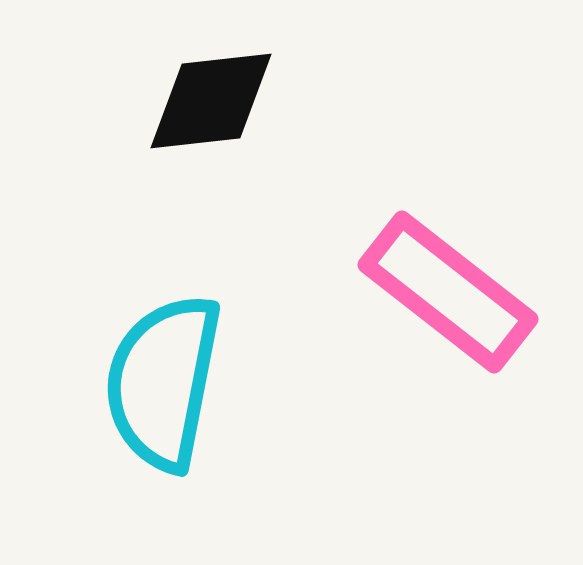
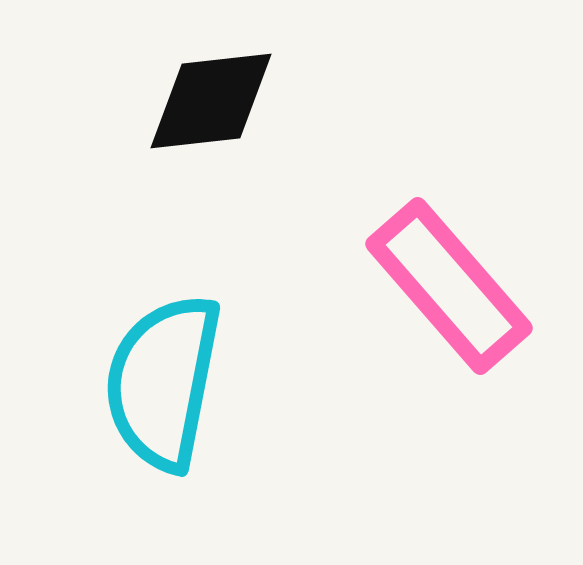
pink rectangle: moved 1 px right, 6 px up; rotated 11 degrees clockwise
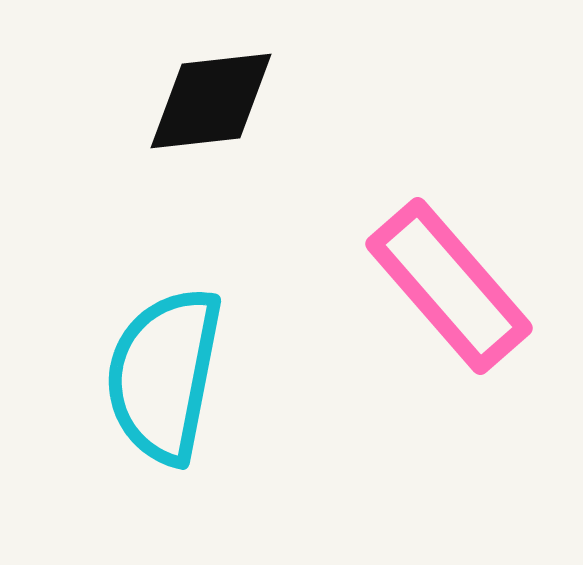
cyan semicircle: moved 1 px right, 7 px up
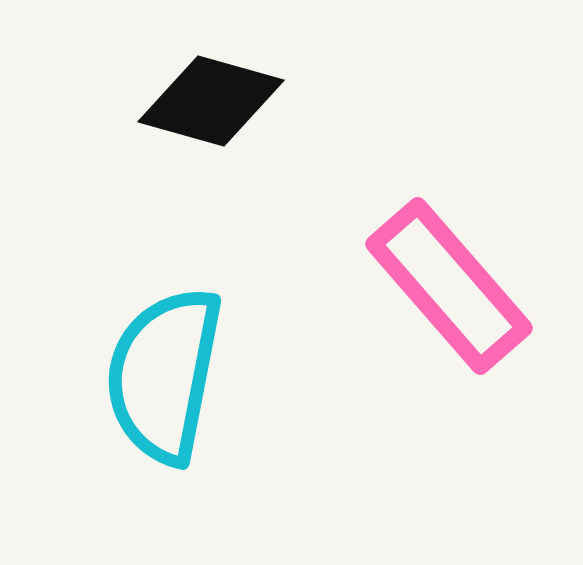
black diamond: rotated 22 degrees clockwise
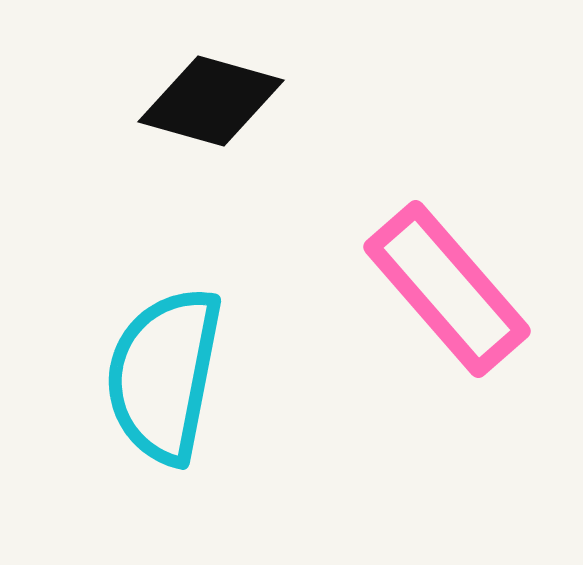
pink rectangle: moved 2 px left, 3 px down
